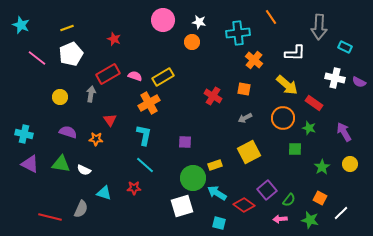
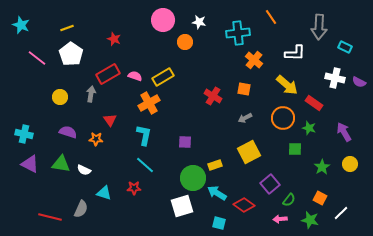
orange circle at (192, 42): moved 7 px left
white pentagon at (71, 54): rotated 15 degrees counterclockwise
purple square at (267, 190): moved 3 px right, 6 px up
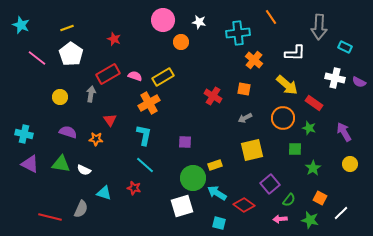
orange circle at (185, 42): moved 4 px left
yellow square at (249, 152): moved 3 px right, 2 px up; rotated 15 degrees clockwise
green star at (322, 167): moved 9 px left, 1 px down
red star at (134, 188): rotated 16 degrees clockwise
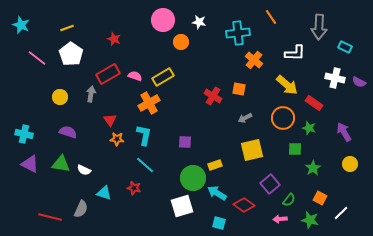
orange square at (244, 89): moved 5 px left
orange star at (96, 139): moved 21 px right
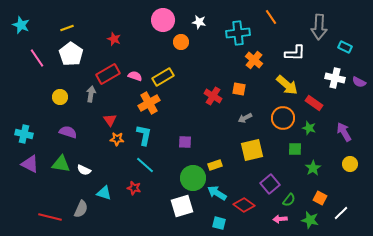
pink line at (37, 58): rotated 18 degrees clockwise
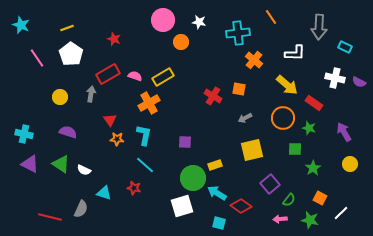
green triangle at (61, 164): rotated 24 degrees clockwise
red diamond at (244, 205): moved 3 px left, 1 px down
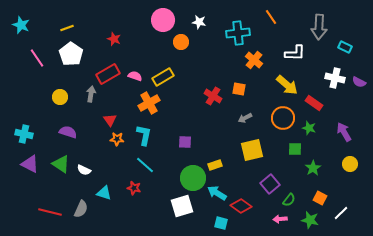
red line at (50, 217): moved 5 px up
cyan square at (219, 223): moved 2 px right
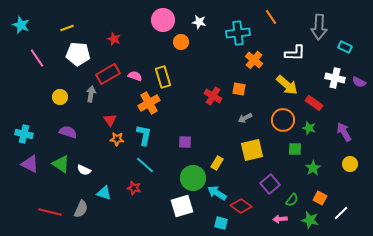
white pentagon at (71, 54): moved 7 px right; rotated 30 degrees counterclockwise
yellow rectangle at (163, 77): rotated 75 degrees counterclockwise
orange circle at (283, 118): moved 2 px down
yellow rectangle at (215, 165): moved 2 px right, 2 px up; rotated 40 degrees counterclockwise
green semicircle at (289, 200): moved 3 px right
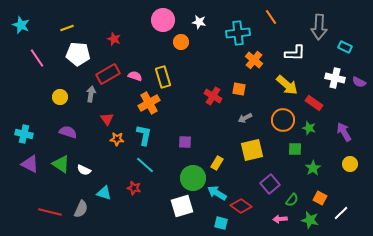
red triangle at (110, 120): moved 3 px left, 1 px up
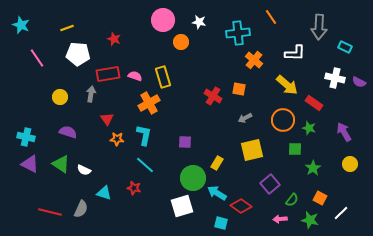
red rectangle at (108, 74): rotated 20 degrees clockwise
cyan cross at (24, 134): moved 2 px right, 3 px down
